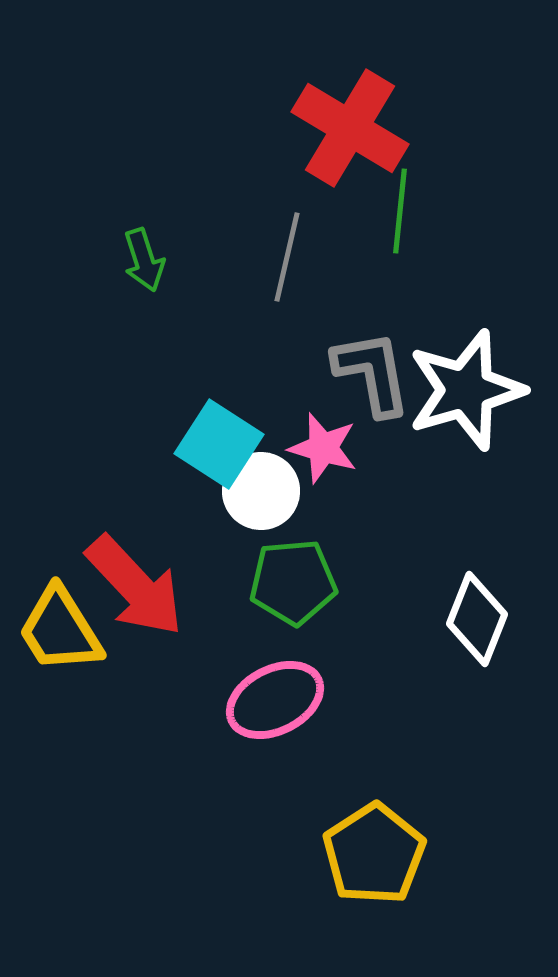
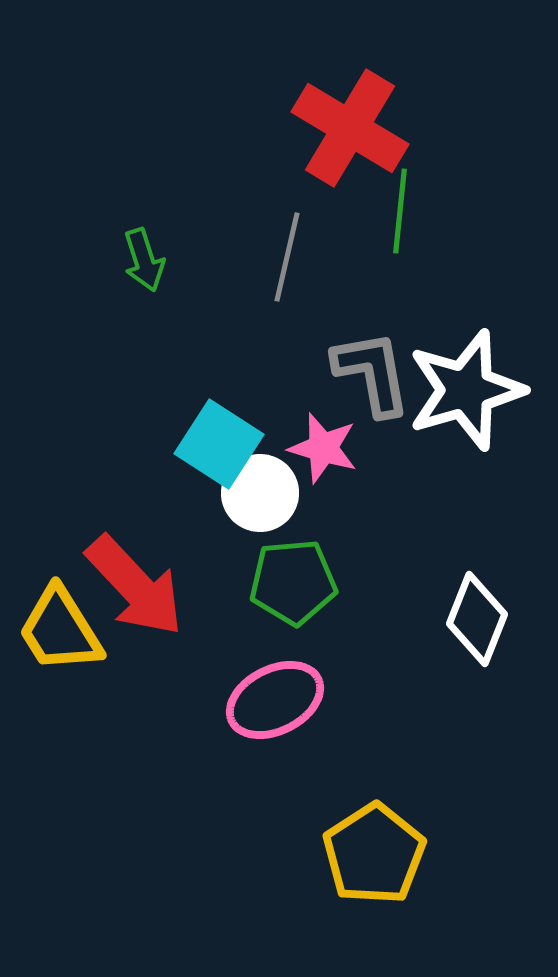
white circle: moved 1 px left, 2 px down
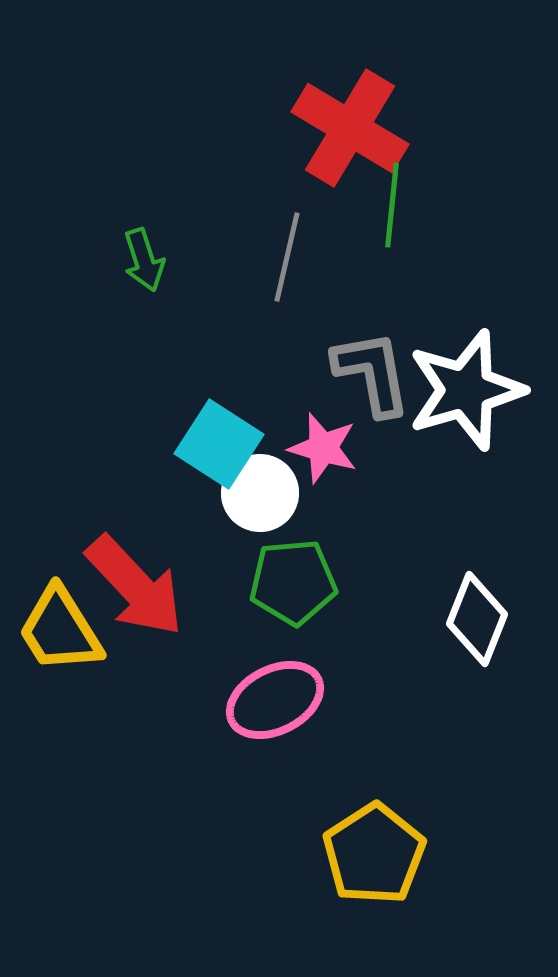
green line: moved 8 px left, 6 px up
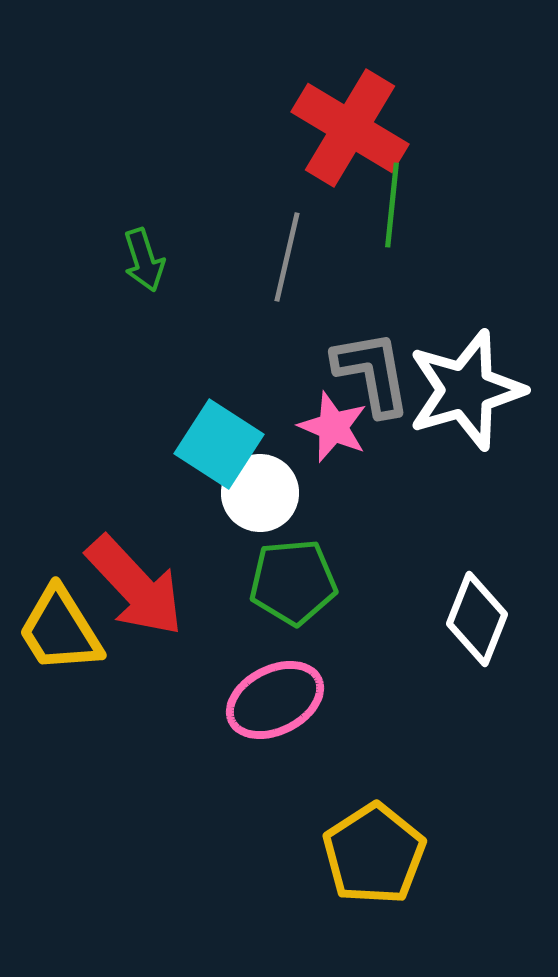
pink star: moved 10 px right, 21 px up; rotated 6 degrees clockwise
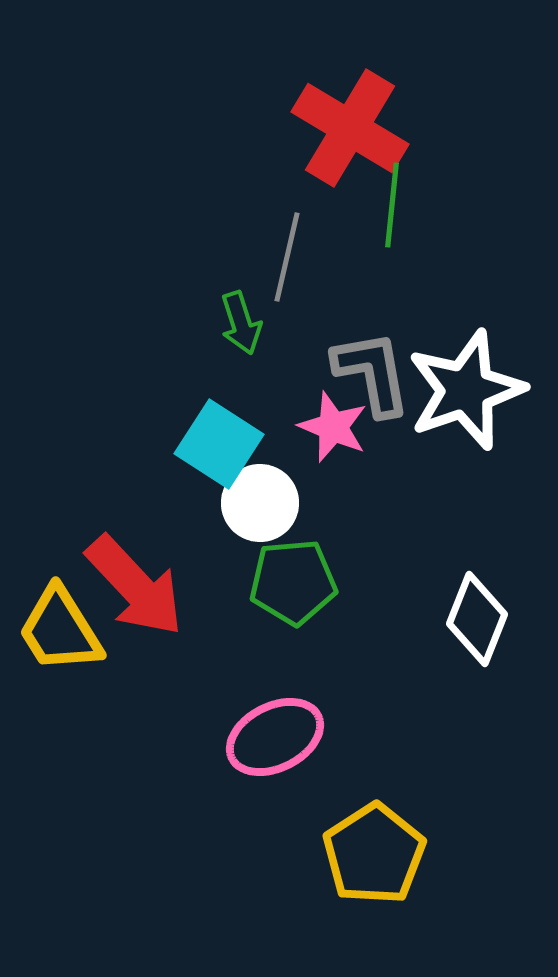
green arrow: moved 97 px right, 63 px down
white star: rotated 3 degrees counterclockwise
white circle: moved 10 px down
pink ellipse: moved 37 px down
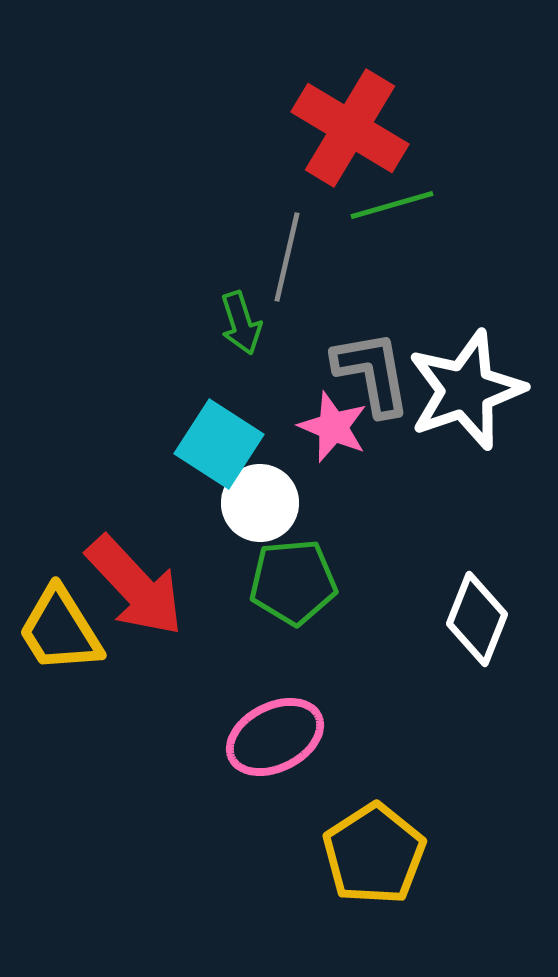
green line: rotated 68 degrees clockwise
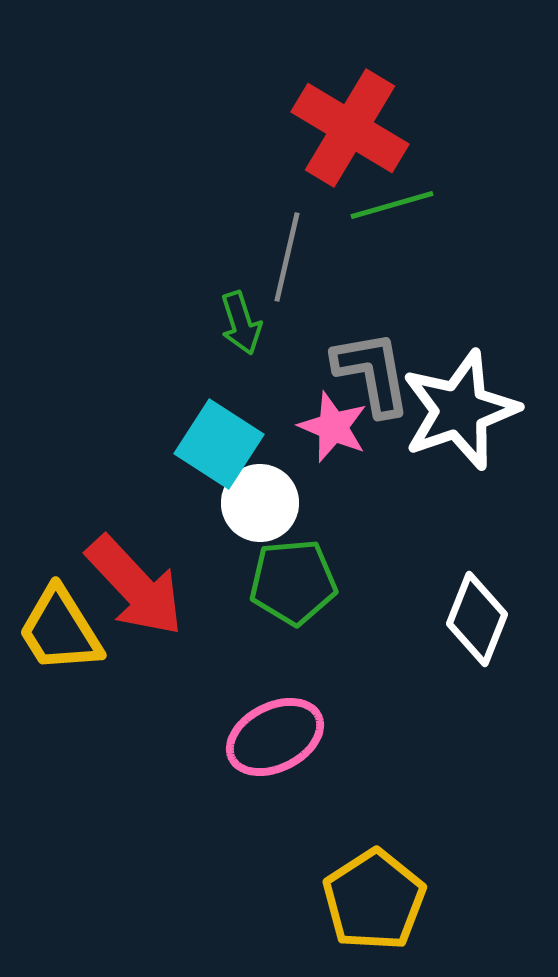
white star: moved 6 px left, 20 px down
yellow pentagon: moved 46 px down
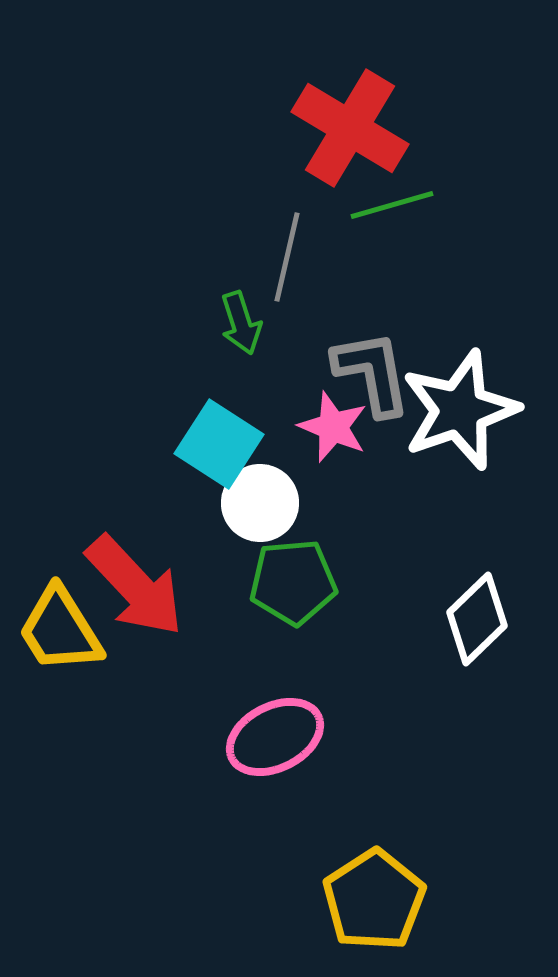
white diamond: rotated 24 degrees clockwise
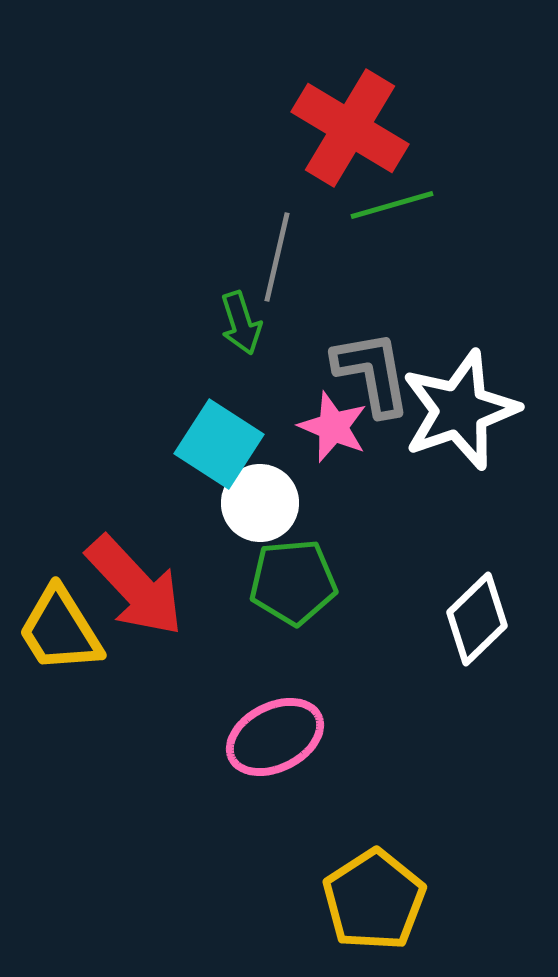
gray line: moved 10 px left
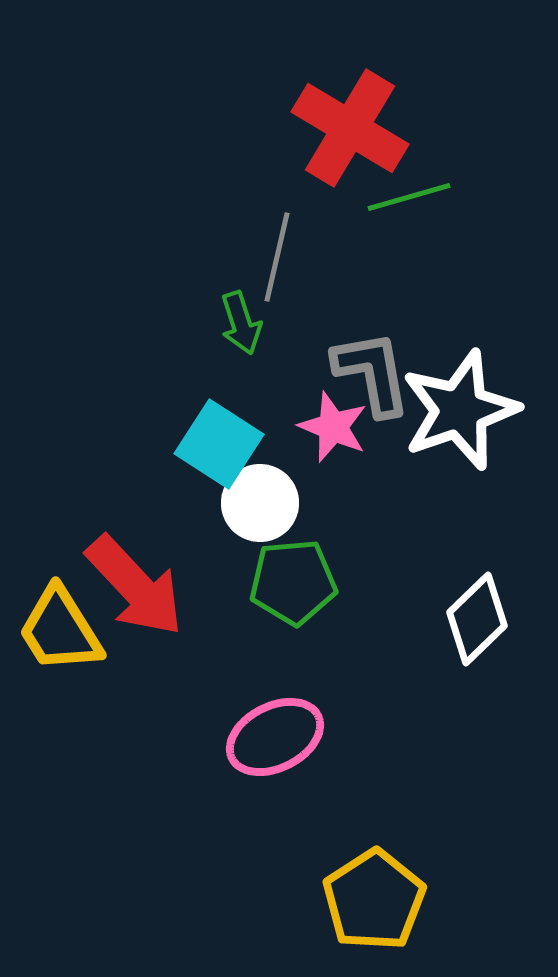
green line: moved 17 px right, 8 px up
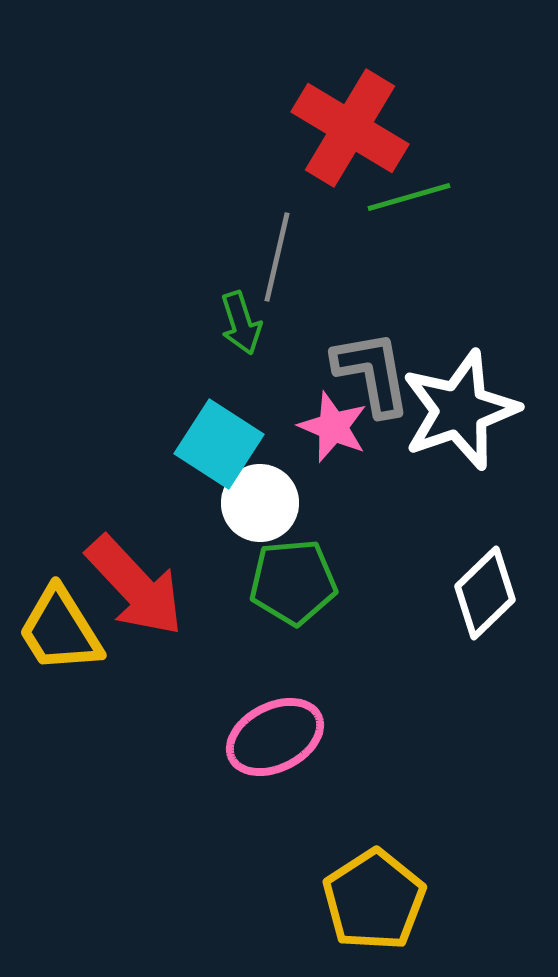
white diamond: moved 8 px right, 26 px up
